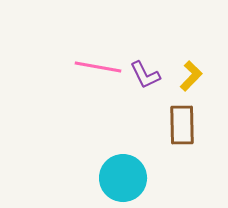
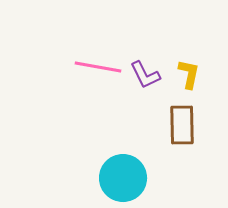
yellow L-shape: moved 2 px left, 2 px up; rotated 32 degrees counterclockwise
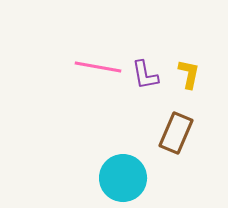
purple L-shape: rotated 16 degrees clockwise
brown rectangle: moved 6 px left, 8 px down; rotated 24 degrees clockwise
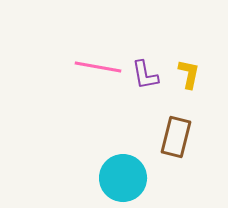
brown rectangle: moved 4 px down; rotated 9 degrees counterclockwise
